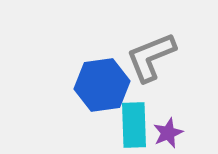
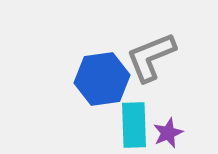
blue hexagon: moved 6 px up
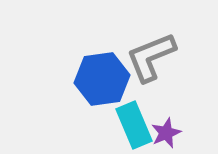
cyan rectangle: rotated 21 degrees counterclockwise
purple star: moved 2 px left
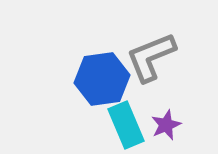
cyan rectangle: moved 8 px left
purple star: moved 8 px up
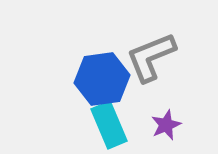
cyan rectangle: moved 17 px left
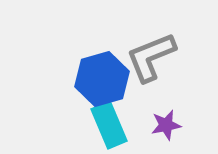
blue hexagon: rotated 8 degrees counterclockwise
purple star: rotated 12 degrees clockwise
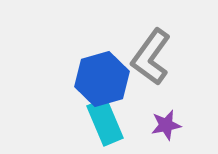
gray L-shape: rotated 32 degrees counterclockwise
cyan rectangle: moved 4 px left, 3 px up
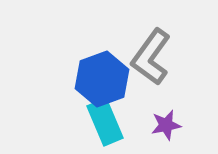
blue hexagon: rotated 4 degrees counterclockwise
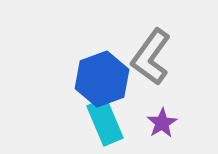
purple star: moved 4 px left, 2 px up; rotated 20 degrees counterclockwise
